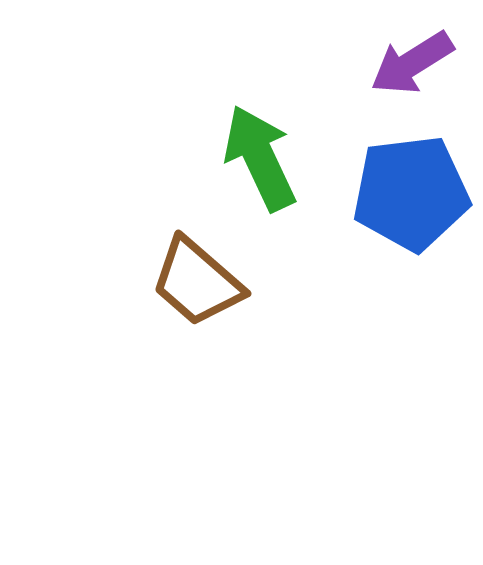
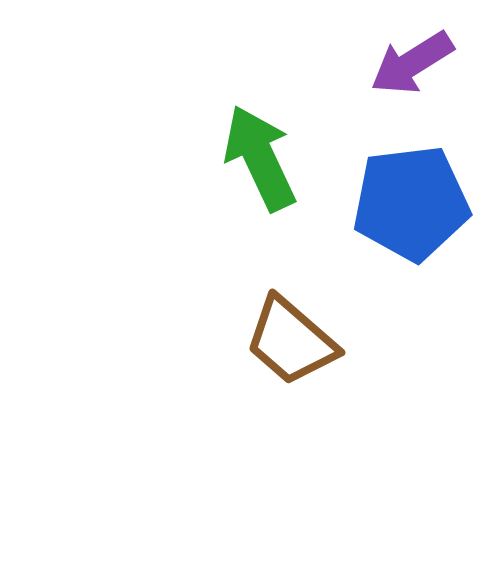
blue pentagon: moved 10 px down
brown trapezoid: moved 94 px right, 59 px down
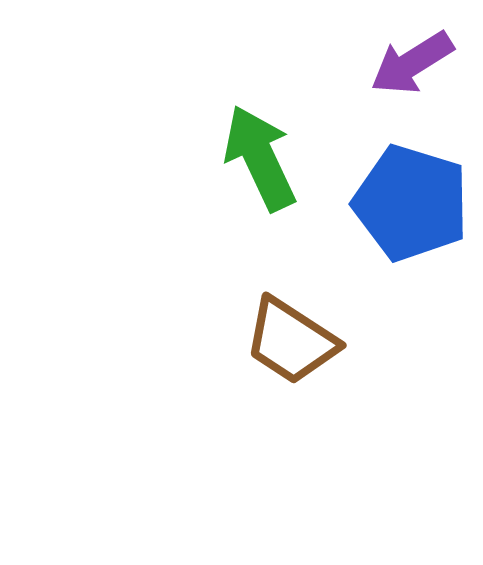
blue pentagon: rotated 24 degrees clockwise
brown trapezoid: rotated 8 degrees counterclockwise
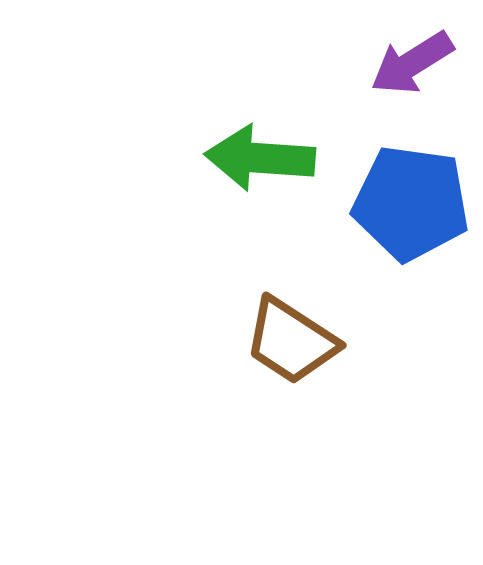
green arrow: rotated 61 degrees counterclockwise
blue pentagon: rotated 9 degrees counterclockwise
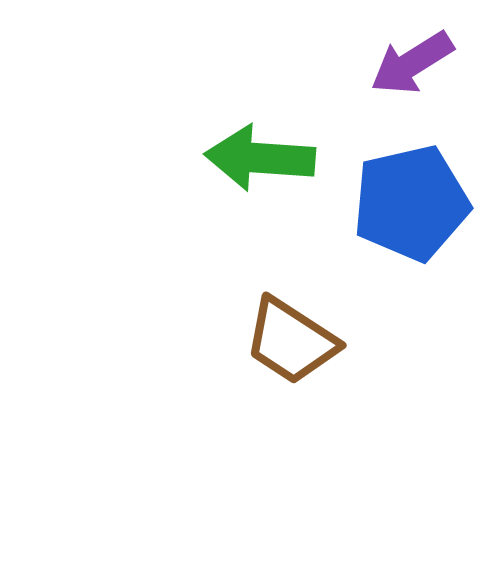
blue pentagon: rotated 21 degrees counterclockwise
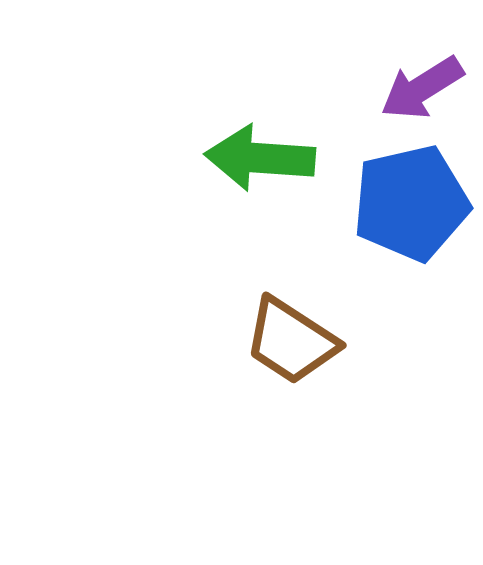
purple arrow: moved 10 px right, 25 px down
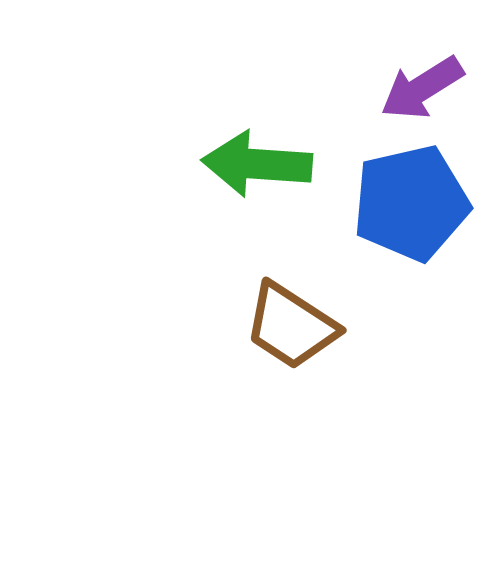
green arrow: moved 3 px left, 6 px down
brown trapezoid: moved 15 px up
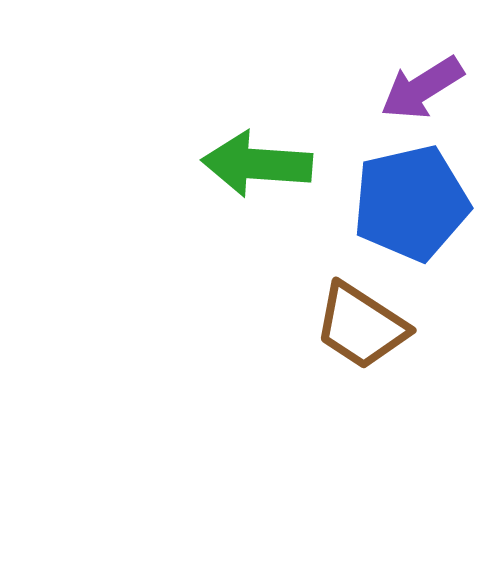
brown trapezoid: moved 70 px right
